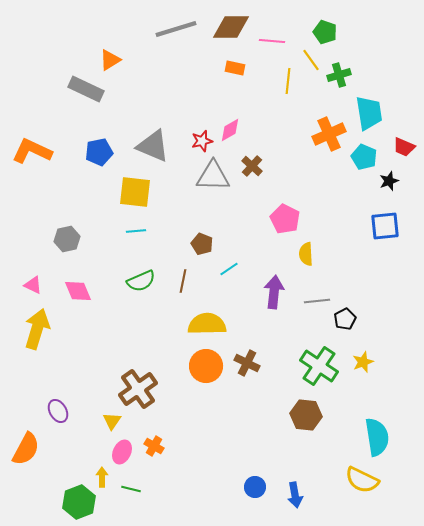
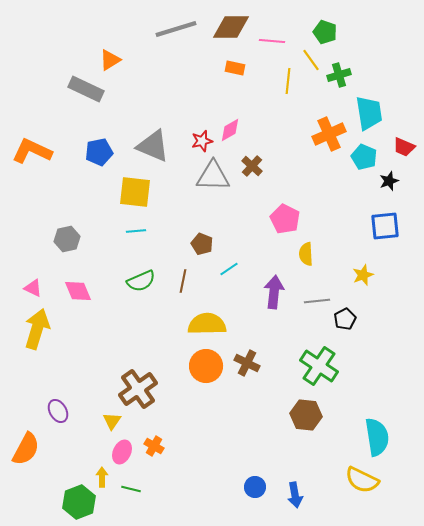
pink triangle at (33, 285): moved 3 px down
yellow star at (363, 362): moved 87 px up
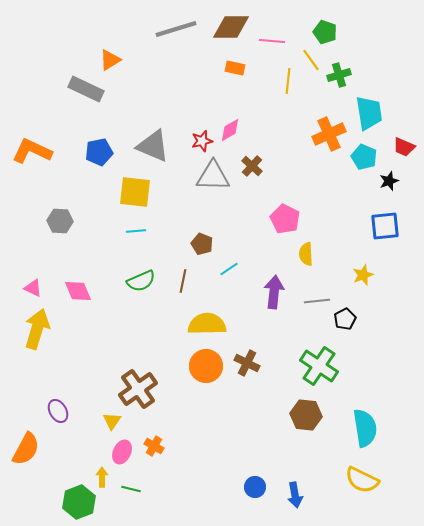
gray hexagon at (67, 239): moved 7 px left, 18 px up; rotated 15 degrees clockwise
cyan semicircle at (377, 437): moved 12 px left, 9 px up
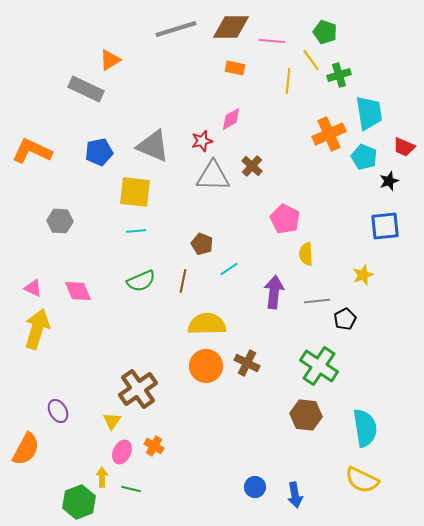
pink diamond at (230, 130): moved 1 px right, 11 px up
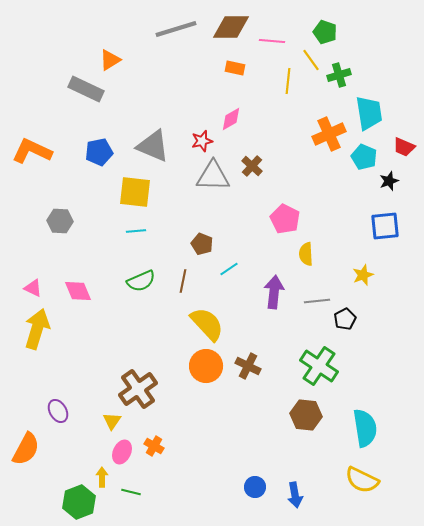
yellow semicircle at (207, 324): rotated 48 degrees clockwise
brown cross at (247, 363): moved 1 px right, 3 px down
green line at (131, 489): moved 3 px down
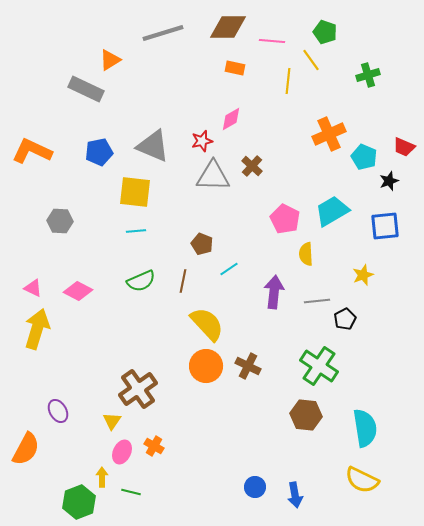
brown diamond at (231, 27): moved 3 px left
gray line at (176, 29): moved 13 px left, 4 px down
green cross at (339, 75): moved 29 px right
cyan trapezoid at (369, 113): moved 37 px left, 98 px down; rotated 111 degrees counterclockwise
pink diamond at (78, 291): rotated 40 degrees counterclockwise
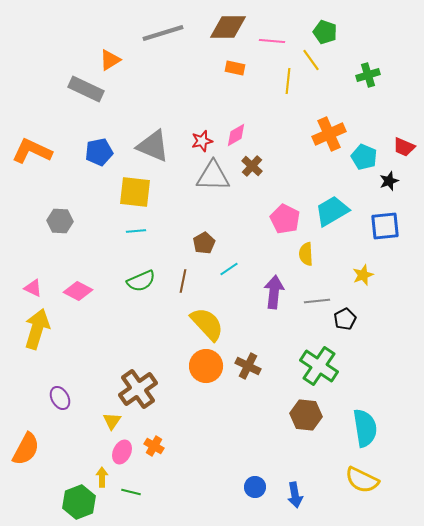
pink diamond at (231, 119): moved 5 px right, 16 px down
brown pentagon at (202, 244): moved 2 px right, 1 px up; rotated 20 degrees clockwise
purple ellipse at (58, 411): moved 2 px right, 13 px up
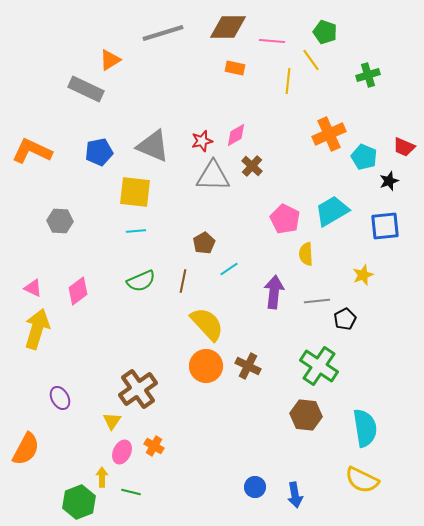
pink diamond at (78, 291): rotated 64 degrees counterclockwise
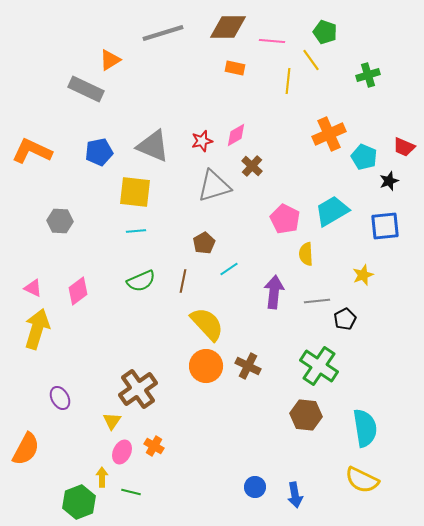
gray triangle at (213, 176): moved 1 px right, 10 px down; rotated 18 degrees counterclockwise
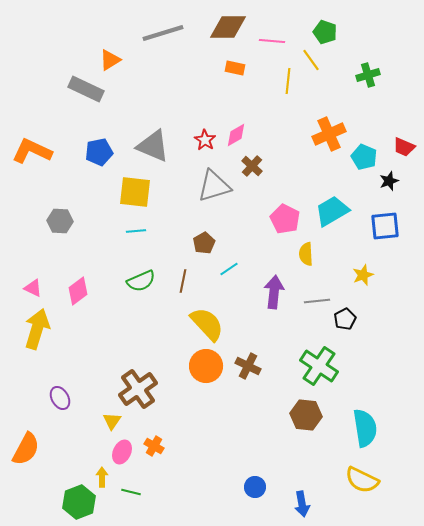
red star at (202, 141): moved 3 px right, 1 px up; rotated 25 degrees counterclockwise
blue arrow at (295, 495): moved 7 px right, 9 px down
